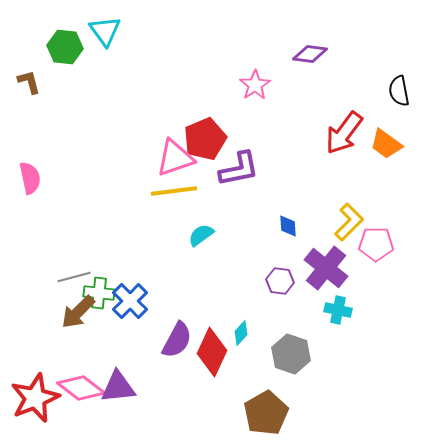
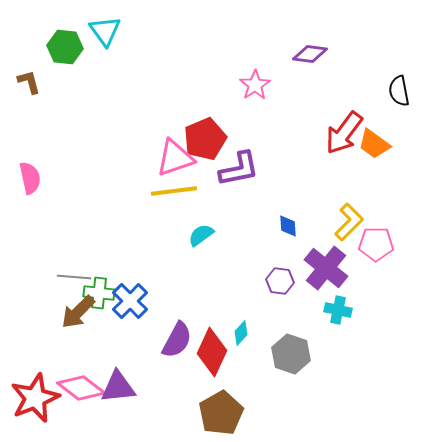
orange trapezoid: moved 12 px left
gray line: rotated 20 degrees clockwise
brown pentagon: moved 45 px left
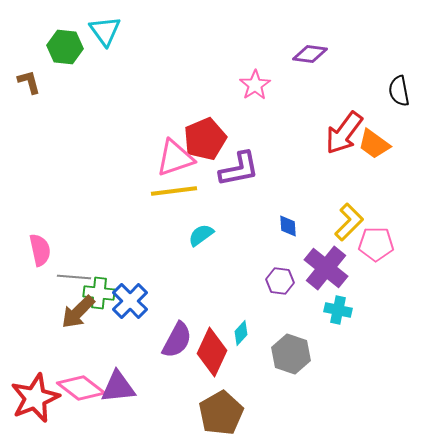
pink semicircle: moved 10 px right, 72 px down
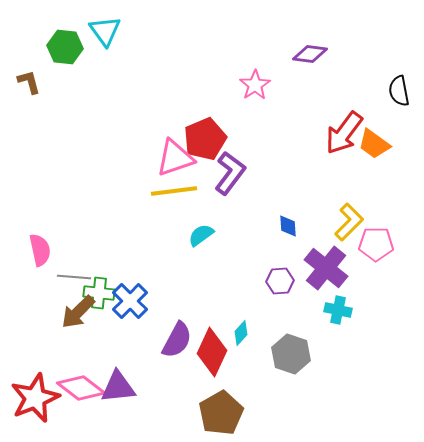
purple L-shape: moved 9 px left, 4 px down; rotated 42 degrees counterclockwise
purple hexagon: rotated 12 degrees counterclockwise
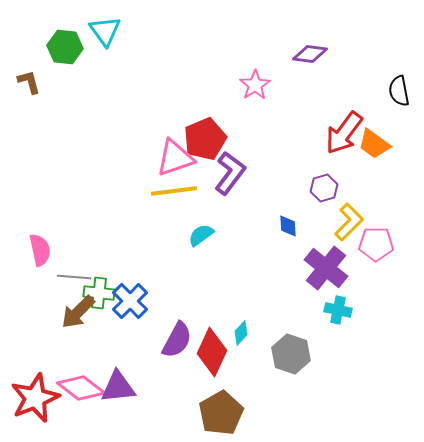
purple hexagon: moved 44 px right, 93 px up; rotated 12 degrees counterclockwise
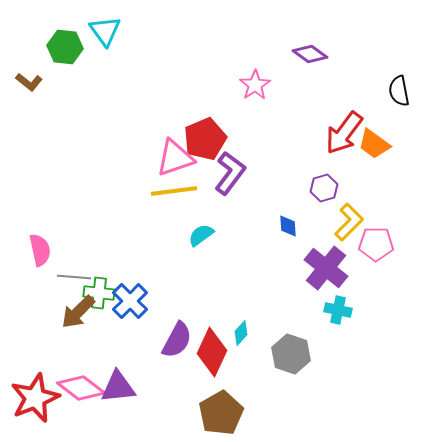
purple diamond: rotated 28 degrees clockwise
brown L-shape: rotated 144 degrees clockwise
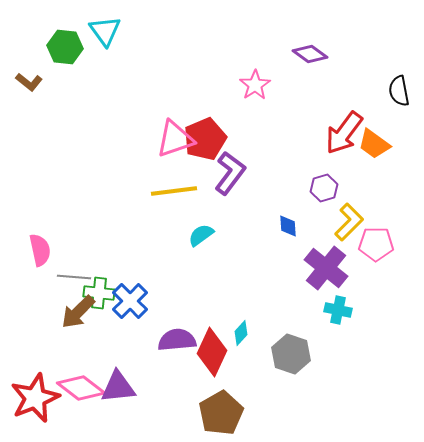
pink triangle: moved 19 px up
purple semicircle: rotated 123 degrees counterclockwise
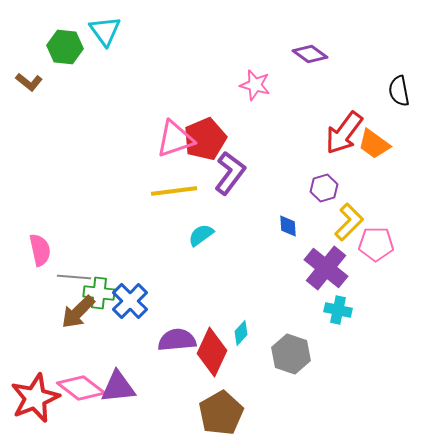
pink star: rotated 24 degrees counterclockwise
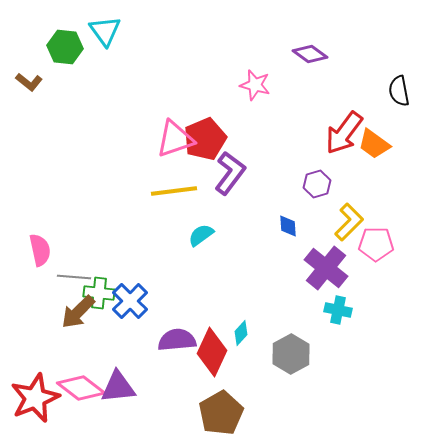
purple hexagon: moved 7 px left, 4 px up
gray hexagon: rotated 12 degrees clockwise
